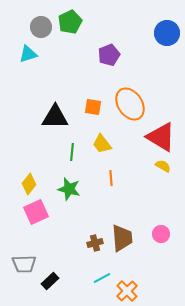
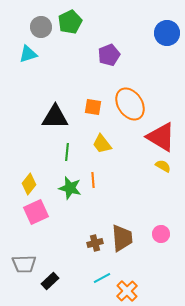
green line: moved 5 px left
orange line: moved 18 px left, 2 px down
green star: moved 1 px right, 1 px up
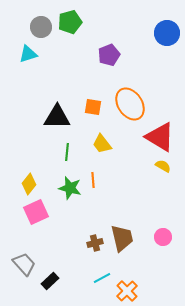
green pentagon: rotated 10 degrees clockwise
black triangle: moved 2 px right
red triangle: moved 1 px left
pink circle: moved 2 px right, 3 px down
brown trapezoid: rotated 8 degrees counterclockwise
gray trapezoid: rotated 130 degrees counterclockwise
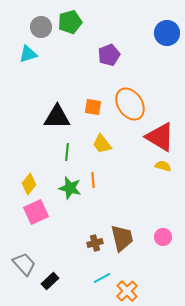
yellow semicircle: rotated 14 degrees counterclockwise
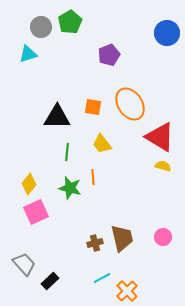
green pentagon: rotated 15 degrees counterclockwise
orange line: moved 3 px up
